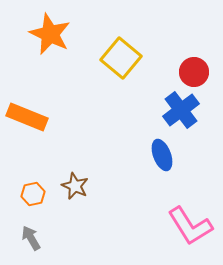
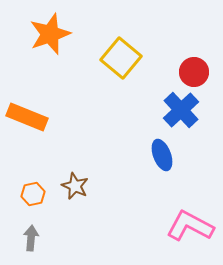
orange star: rotated 27 degrees clockwise
blue cross: rotated 6 degrees counterclockwise
pink L-shape: rotated 150 degrees clockwise
gray arrow: rotated 35 degrees clockwise
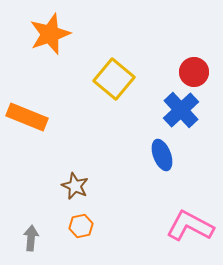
yellow square: moved 7 px left, 21 px down
orange hexagon: moved 48 px right, 32 px down
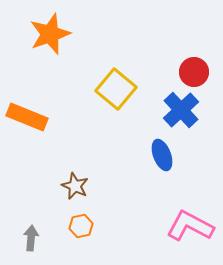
yellow square: moved 2 px right, 10 px down
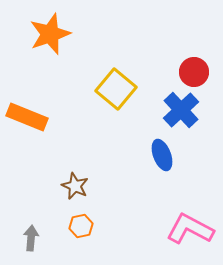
pink L-shape: moved 3 px down
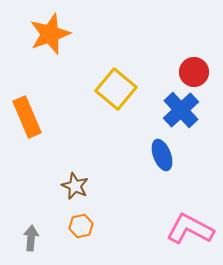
orange rectangle: rotated 45 degrees clockwise
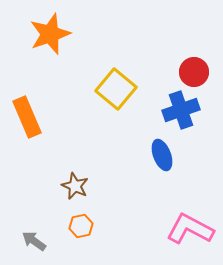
blue cross: rotated 24 degrees clockwise
gray arrow: moved 3 px right, 3 px down; rotated 60 degrees counterclockwise
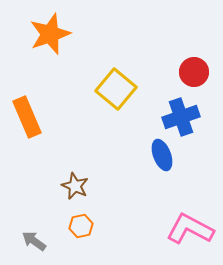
blue cross: moved 7 px down
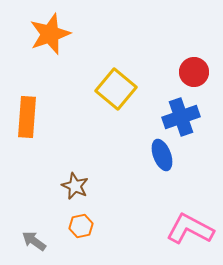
orange rectangle: rotated 27 degrees clockwise
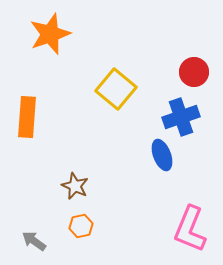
pink L-shape: rotated 96 degrees counterclockwise
